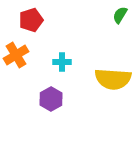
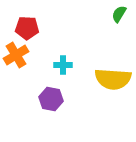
green semicircle: moved 1 px left, 1 px up
red pentagon: moved 4 px left, 8 px down; rotated 20 degrees clockwise
cyan cross: moved 1 px right, 3 px down
purple hexagon: rotated 20 degrees counterclockwise
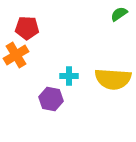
green semicircle: rotated 24 degrees clockwise
cyan cross: moved 6 px right, 11 px down
